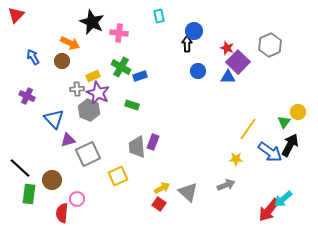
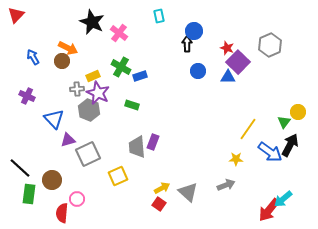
pink cross at (119, 33): rotated 30 degrees clockwise
orange arrow at (70, 43): moved 2 px left, 5 px down
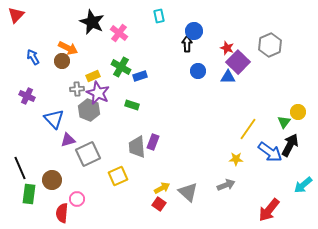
black line at (20, 168): rotated 25 degrees clockwise
cyan arrow at (283, 199): moved 20 px right, 14 px up
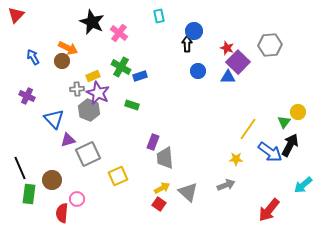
gray hexagon at (270, 45): rotated 20 degrees clockwise
gray trapezoid at (137, 147): moved 28 px right, 11 px down
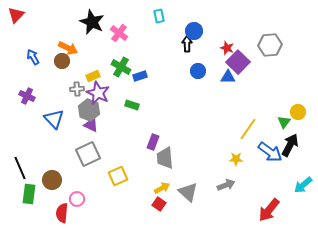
purple triangle at (68, 140): moved 23 px right, 15 px up; rotated 42 degrees clockwise
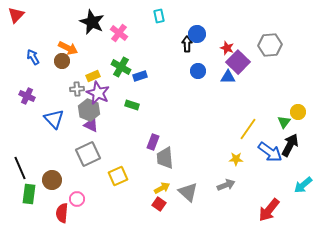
blue circle at (194, 31): moved 3 px right, 3 px down
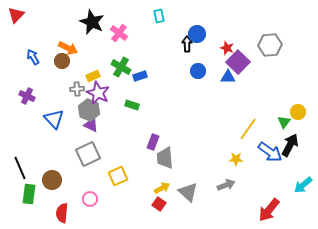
pink circle at (77, 199): moved 13 px right
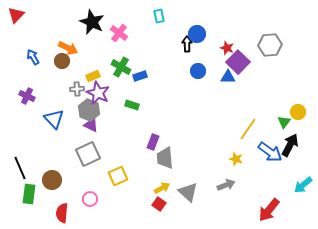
yellow star at (236, 159): rotated 16 degrees clockwise
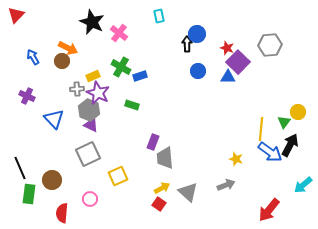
yellow line at (248, 129): moved 13 px right; rotated 30 degrees counterclockwise
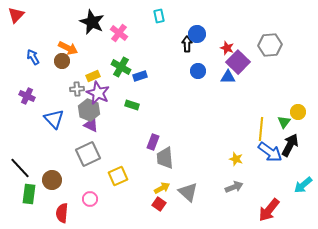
black line at (20, 168): rotated 20 degrees counterclockwise
gray arrow at (226, 185): moved 8 px right, 2 px down
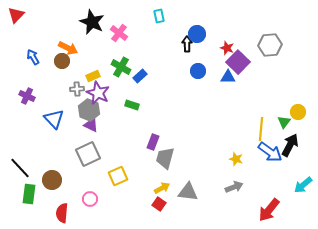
blue rectangle at (140, 76): rotated 24 degrees counterclockwise
gray trapezoid at (165, 158): rotated 20 degrees clockwise
gray triangle at (188, 192): rotated 35 degrees counterclockwise
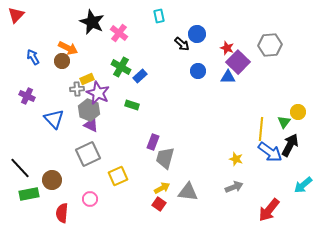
black arrow at (187, 44): moved 5 px left; rotated 133 degrees clockwise
yellow rectangle at (93, 76): moved 6 px left, 3 px down
green rectangle at (29, 194): rotated 72 degrees clockwise
